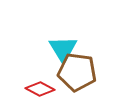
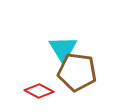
red diamond: moved 1 px left, 2 px down
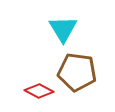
cyan triangle: moved 20 px up
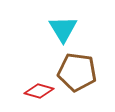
red diamond: rotated 12 degrees counterclockwise
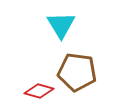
cyan triangle: moved 2 px left, 4 px up
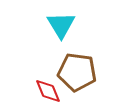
red diamond: moved 9 px right; rotated 52 degrees clockwise
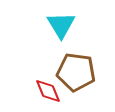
brown pentagon: moved 1 px left
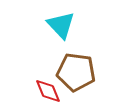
cyan triangle: rotated 12 degrees counterclockwise
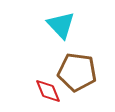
brown pentagon: moved 1 px right
